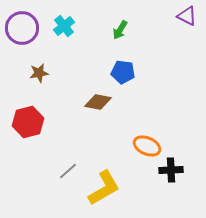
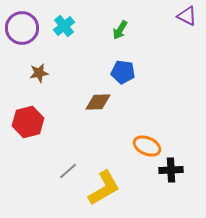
brown diamond: rotated 12 degrees counterclockwise
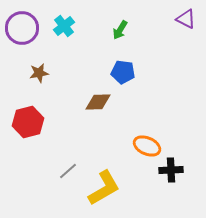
purple triangle: moved 1 px left, 3 px down
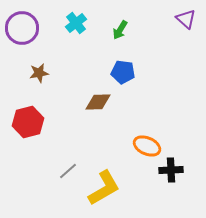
purple triangle: rotated 15 degrees clockwise
cyan cross: moved 12 px right, 3 px up
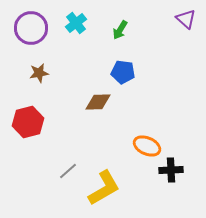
purple circle: moved 9 px right
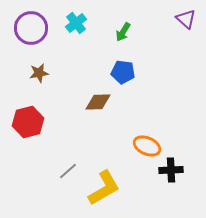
green arrow: moved 3 px right, 2 px down
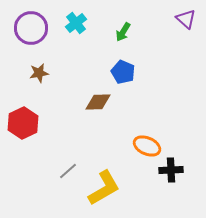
blue pentagon: rotated 15 degrees clockwise
red hexagon: moved 5 px left, 1 px down; rotated 12 degrees counterclockwise
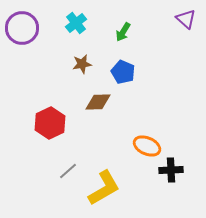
purple circle: moved 9 px left
brown star: moved 43 px right, 9 px up
red hexagon: moved 27 px right
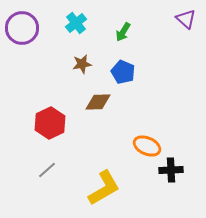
gray line: moved 21 px left, 1 px up
